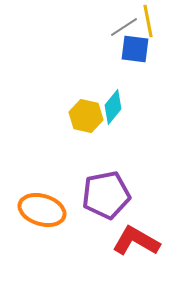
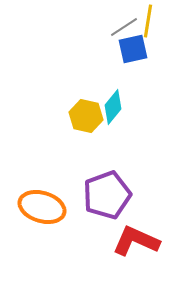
yellow line: rotated 20 degrees clockwise
blue square: moved 2 px left; rotated 20 degrees counterclockwise
purple pentagon: moved 1 px right; rotated 9 degrees counterclockwise
orange ellipse: moved 3 px up
red L-shape: rotated 6 degrees counterclockwise
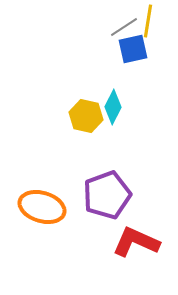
cyan diamond: rotated 12 degrees counterclockwise
red L-shape: moved 1 px down
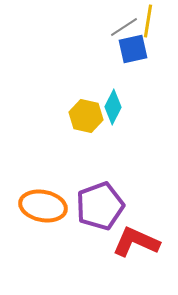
purple pentagon: moved 7 px left, 11 px down
orange ellipse: moved 1 px right, 1 px up; rotated 6 degrees counterclockwise
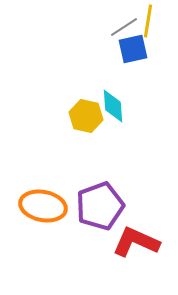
cyan diamond: moved 1 px up; rotated 32 degrees counterclockwise
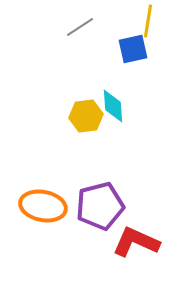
gray line: moved 44 px left
yellow hexagon: rotated 20 degrees counterclockwise
purple pentagon: rotated 6 degrees clockwise
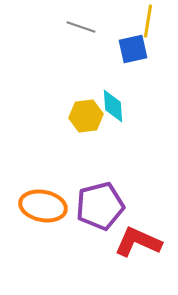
gray line: moved 1 px right; rotated 52 degrees clockwise
red L-shape: moved 2 px right
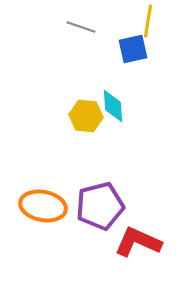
yellow hexagon: rotated 12 degrees clockwise
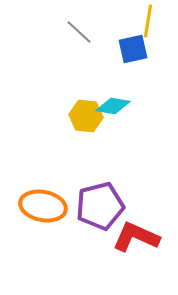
gray line: moved 2 px left, 5 px down; rotated 24 degrees clockwise
cyan diamond: rotated 76 degrees counterclockwise
red L-shape: moved 2 px left, 5 px up
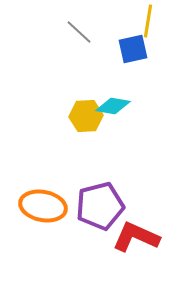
yellow hexagon: rotated 8 degrees counterclockwise
